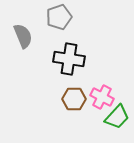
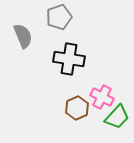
brown hexagon: moved 3 px right, 9 px down; rotated 25 degrees counterclockwise
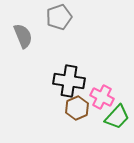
black cross: moved 22 px down
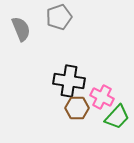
gray semicircle: moved 2 px left, 7 px up
brown hexagon: rotated 25 degrees clockwise
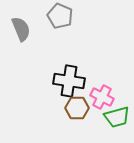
gray pentagon: moved 1 px right, 1 px up; rotated 30 degrees counterclockwise
green trapezoid: rotated 32 degrees clockwise
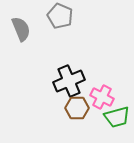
black cross: rotated 32 degrees counterclockwise
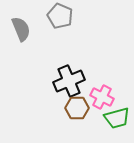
green trapezoid: moved 1 px down
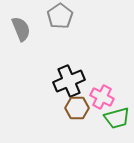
gray pentagon: rotated 15 degrees clockwise
